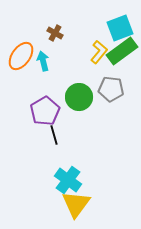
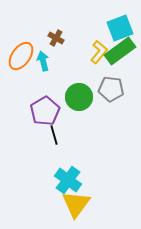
brown cross: moved 1 px right, 5 px down
green rectangle: moved 2 px left
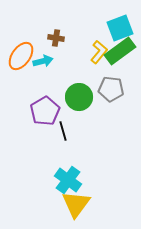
brown cross: rotated 21 degrees counterclockwise
cyan arrow: rotated 90 degrees clockwise
black line: moved 9 px right, 4 px up
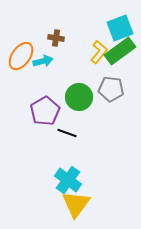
black line: moved 4 px right, 2 px down; rotated 54 degrees counterclockwise
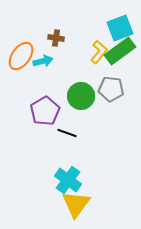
green circle: moved 2 px right, 1 px up
